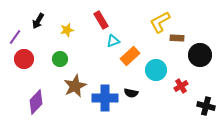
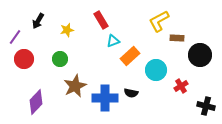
yellow L-shape: moved 1 px left, 1 px up
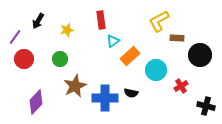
red rectangle: rotated 24 degrees clockwise
cyan triangle: rotated 16 degrees counterclockwise
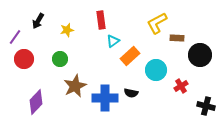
yellow L-shape: moved 2 px left, 2 px down
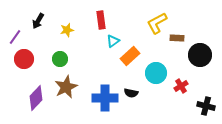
cyan circle: moved 3 px down
brown star: moved 9 px left, 1 px down
purple diamond: moved 4 px up
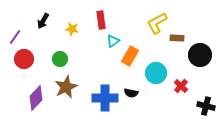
black arrow: moved 5 px right
yellow star: moved 5 px right, 1 px up; rotated 24 degrees clockwise
orange rectangle: rotated 18 degrees counterclockwise
red cross: rotated 16 degrees counterclockwise
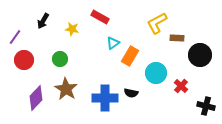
red rectangle: moved 1 px left, 3 px up; rotated 54 degrees counterclockwise
cyan triangle: moved 2 px down
red circle: moved 1 px down
brown star: moved 2 px down; rotated 15 degrees counterclockwise
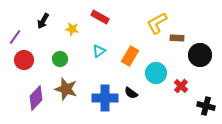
cyan triangle: moved 14 px left, 8 px down
brown star: rotated 15 degrees counterclockwise
black semicircle: rotated 24 degrees clockwise
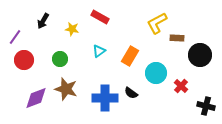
purple diamond: rotated 25 degrees clockwise
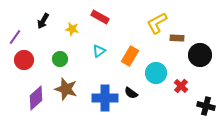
purple diamond: rotated 20 degrees counterclockwise
